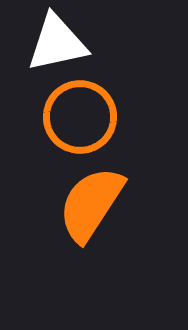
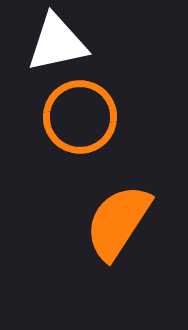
orange semicircle: moved 27 px right, 18 px down
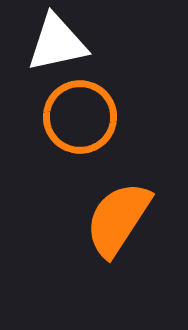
orange semicircle: moved 3 px up
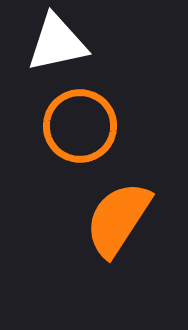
orange circle: moved 9 px down
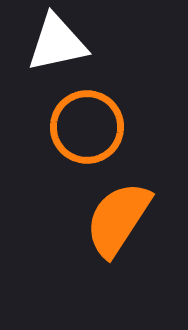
orange circle: moved 7 px right, 1 px down
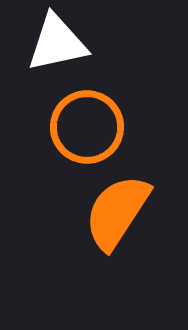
orange semicircle: moved 1 px left, 7 px up
